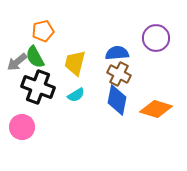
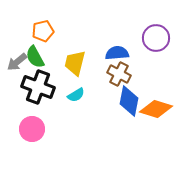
blue diamond: moved 12 px right, 1 px down
pink circle: moved 10 px right, 2 px down
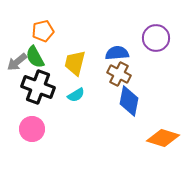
orange diamond: moved 7 px right, 29 px down
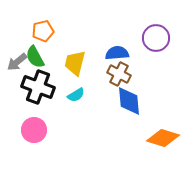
blue diamond: rotated 16 degrees counterclockwise
pink circle: moved 2 px right, 1 px down
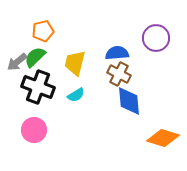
green semicircle: rotated 75 degrees clockwise
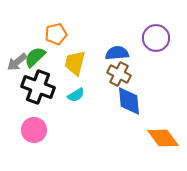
orange pentagon: moved 13 px right, 3 px down
orange diamond: rotated 36 degrees clockwise
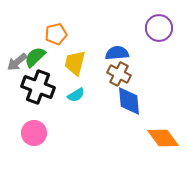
purple circle: moved 3 px right, 10 px up
pink circle: moved 3 px down
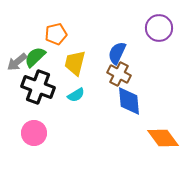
blue semicircle: rotated 60 degrees counterclockwise
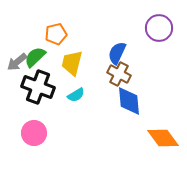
yellow trapezoid: moved 3 px left
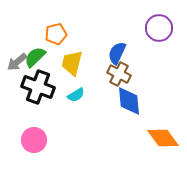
pink circle: moved 7 px down
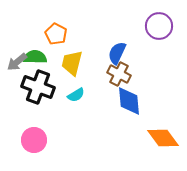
purple circle: moved 2 px up
orange pentagon: rotated 30 degrees counterclockwise
green semicircle: rotated 45 degrees clockwise
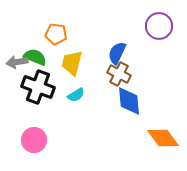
orange pentagon: rotated 20 degrees counterclockwise
green semicircle: rotated 20 degrees clockwise
gray arrow: rotated 30 degrees clockwise
